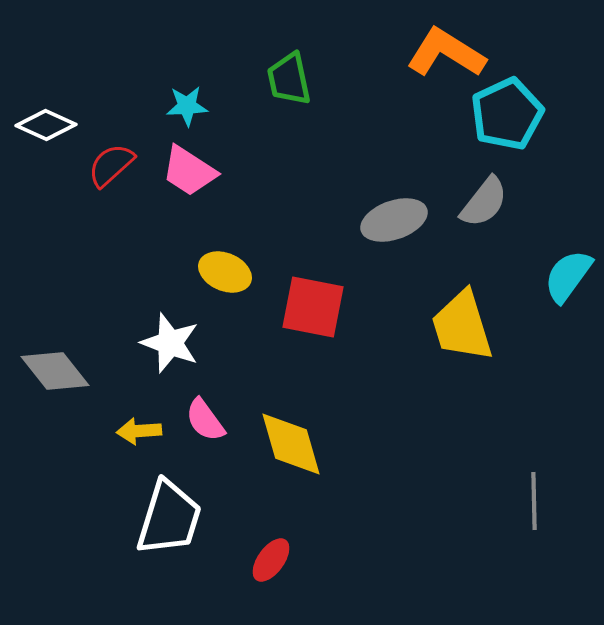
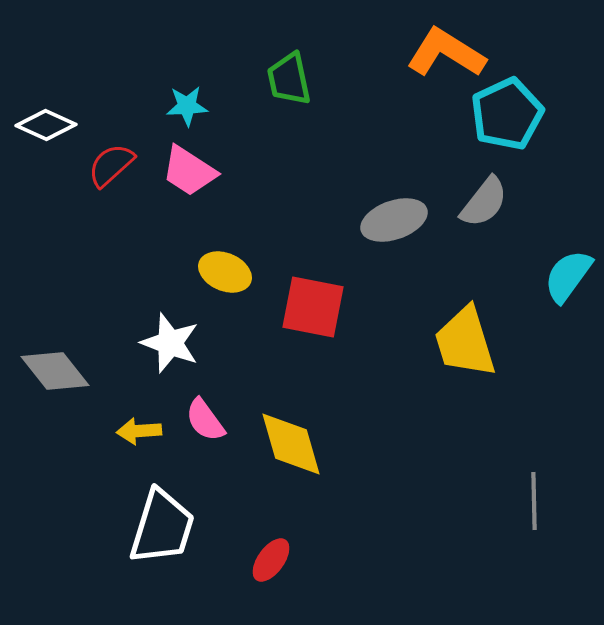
yellow trapezoid: moved 3 px right, 16 px down
white trapezoid: moved 7 px left, 9 px down
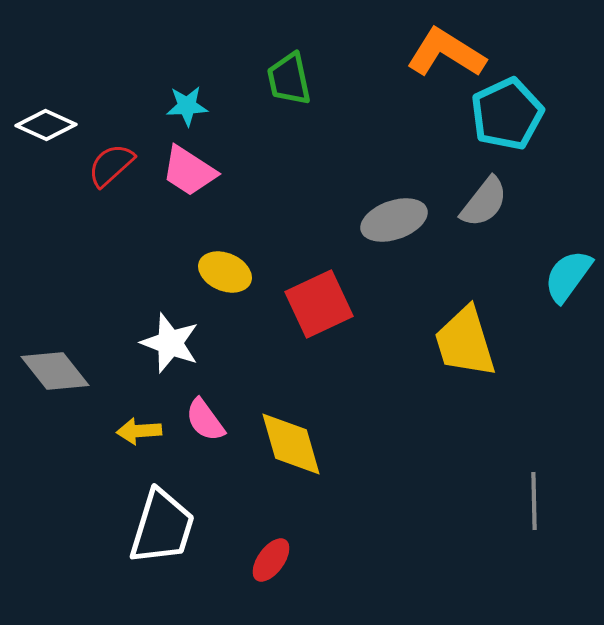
red square: moved 6 px right, 3 px up; rotated 36 degrees counterclockwise
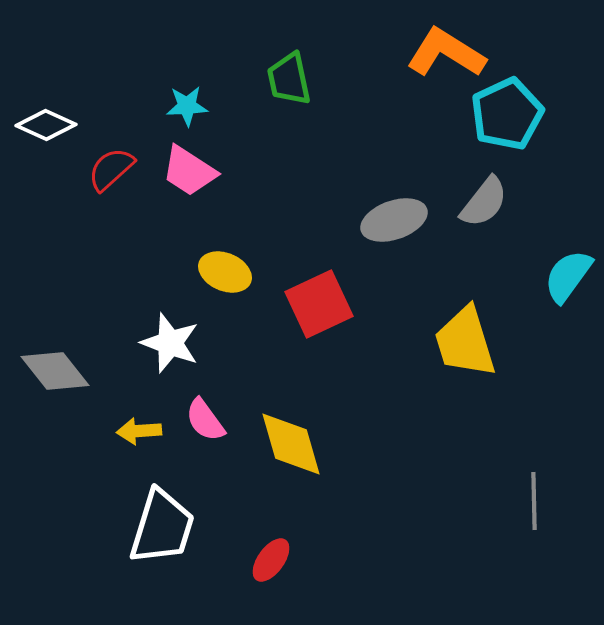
red semicircle: moved 4 px down
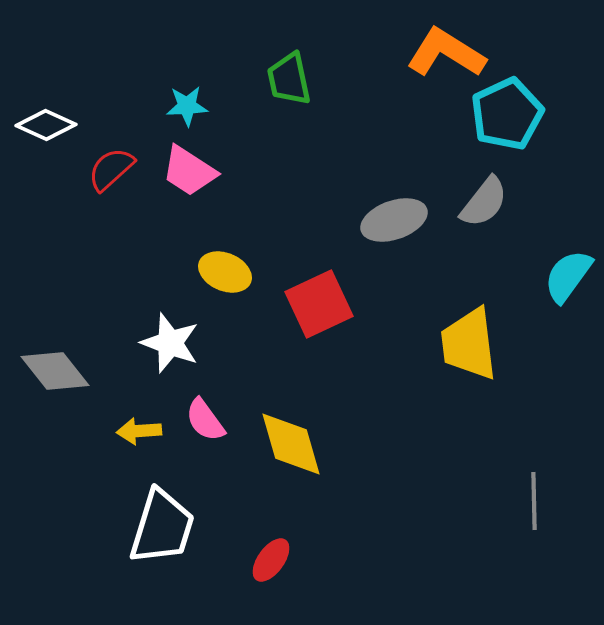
yellow trapezoid: moved 4 px right, 2 px down; rotated 10 degrees clockwise
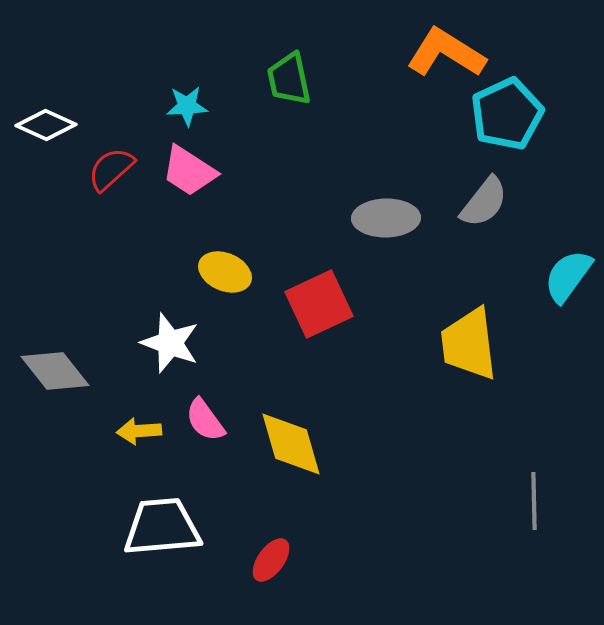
gray ellipse: moved 8 px left, 2 px up; rotated 18 degrees clockwise
white trapezoid: rotated 112 degrees counterclockwise
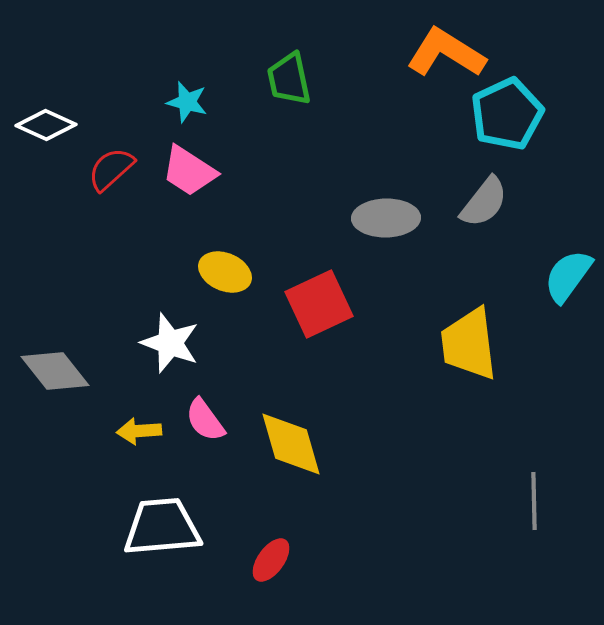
cyan star: moved 4 px up; rotated 18 degrees clockwise
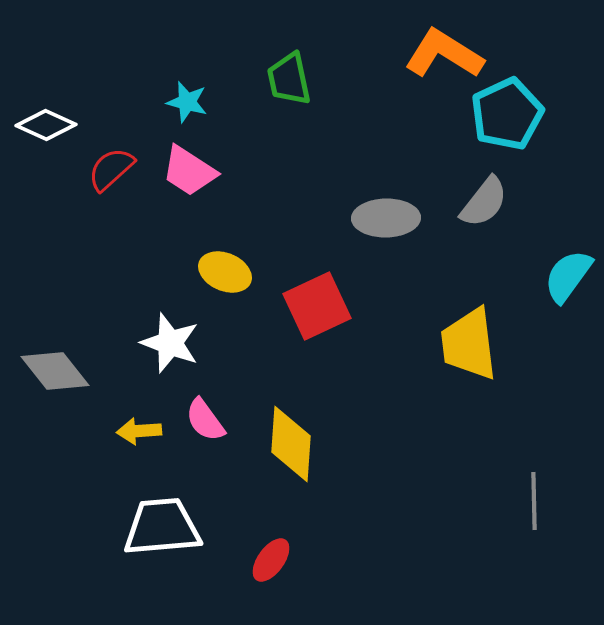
orange L-shape: moved 2 px left, 1 px down
red square: moved 2 px left, 2 px down
yellow diamond: rotated 20 degrees clockwise
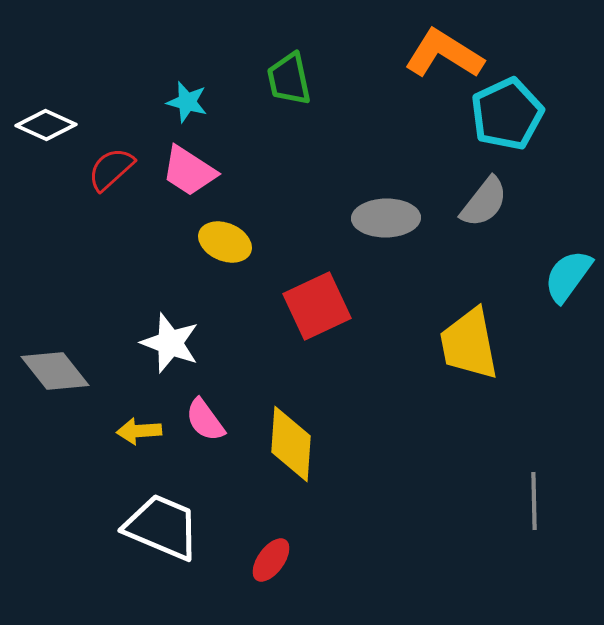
yellow ellipse: moved 30 px up
yellow trapezoid: rotated 4 degrees counterclockwise
white trapezoid: rotated 28 degrees clockwise
